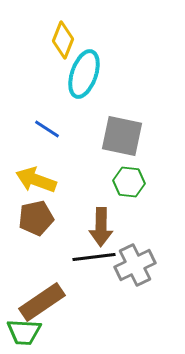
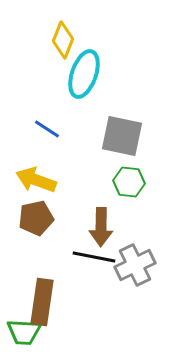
black line: rotated 18 degrees clockwise
brown rectangle: rotated 48 degrees counterclockwise
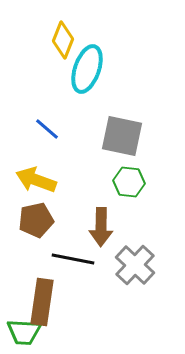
cyan ellipse: moved 3 px right, 5 px up
blue line: rotated 8 degrees clockwise
brown pentagon: moved 2 px down
black line: moved 21 px left, 2 px down
gray cross: rotated 21 degrees counterclockwise
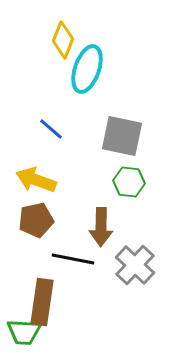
blue line: moved 4 px right
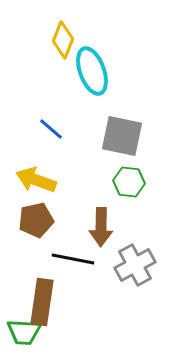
cyan ellipse: moved 5 px right, 2 px down; rotated 39 degrees counterclockwise
gray cross: rotated 18 degrees clockwise
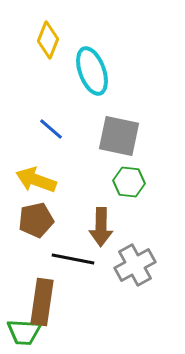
yellow diamond: moved 15 px left
gray square: moved 3 px left
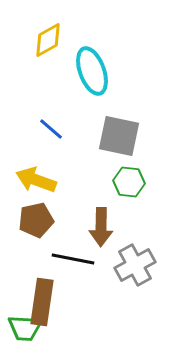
yellow diamond: rotated 39 degrees clockwise
green trapezoid: moved 1 px right, 4 px up
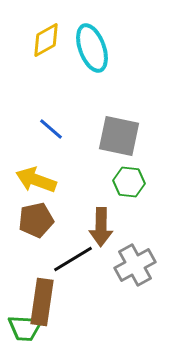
yellow diamond: moved 2 px left
cyan ellipse: moved 23 px up
black line: rotated 42 degrees counterclockwise
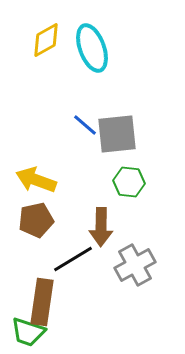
blue line: moved 34 px right, 4 px up
gray square: moved 2 px left, 2 px up; rotated 18 degrees counterclockwise
green trapezoid: moved 3 px right, 4 px down; rotated 15 degrees clockwise
